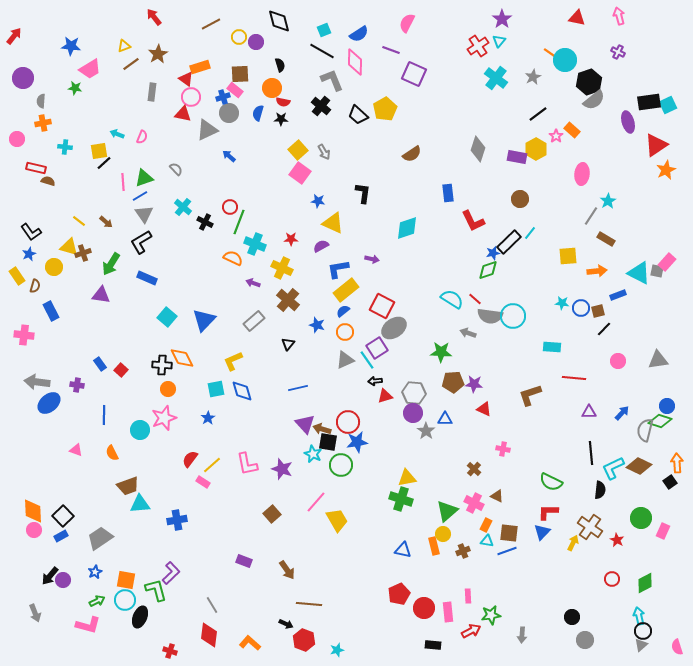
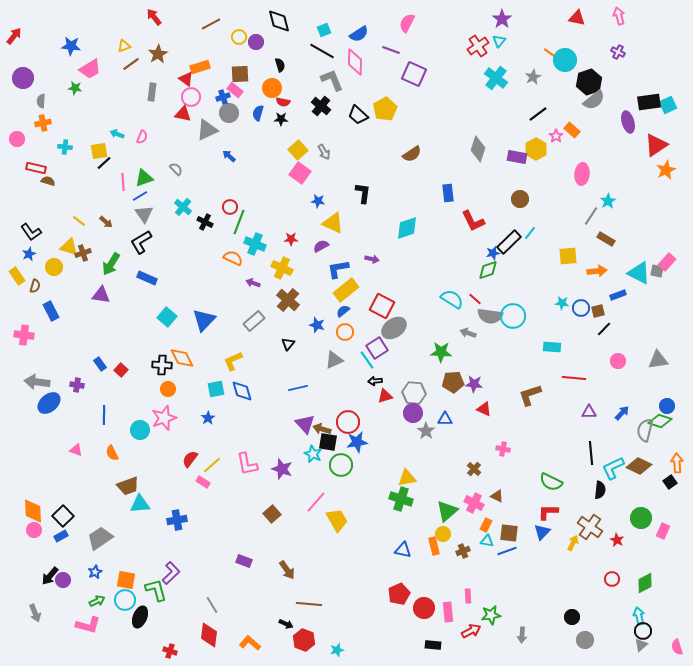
gray triangle at (345, 360): moved 11 px left
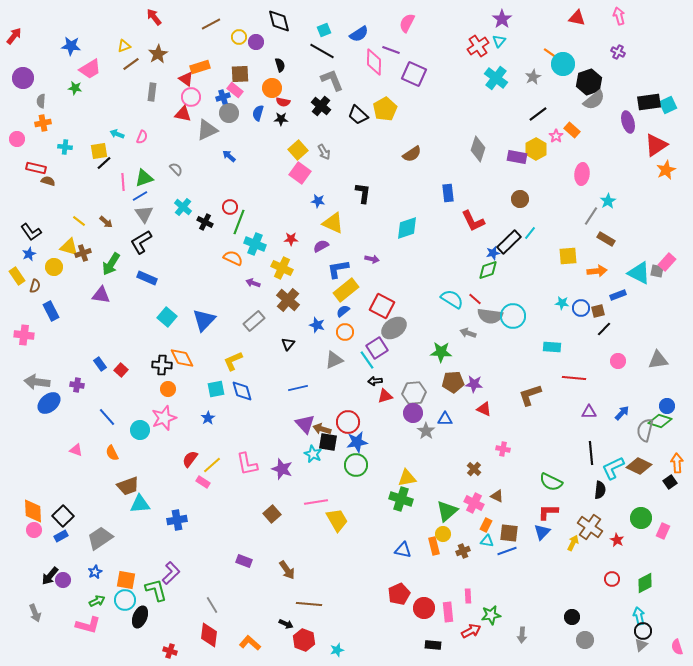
cyan circle at (565, 60): moved 2 px left, 4 px down
pink diamond at (355, 62): moved 19 px right
gray hexagon at (414, 393): rotated 10 degrees counterclockwise
blue line at (104, 415): moved 3 px right, 2 px down; rotated 42 degrees counterclockwise
green circle at (341, 465): moved 15 px right
pink line at (316, 502): rotated 40 degrees clockwise
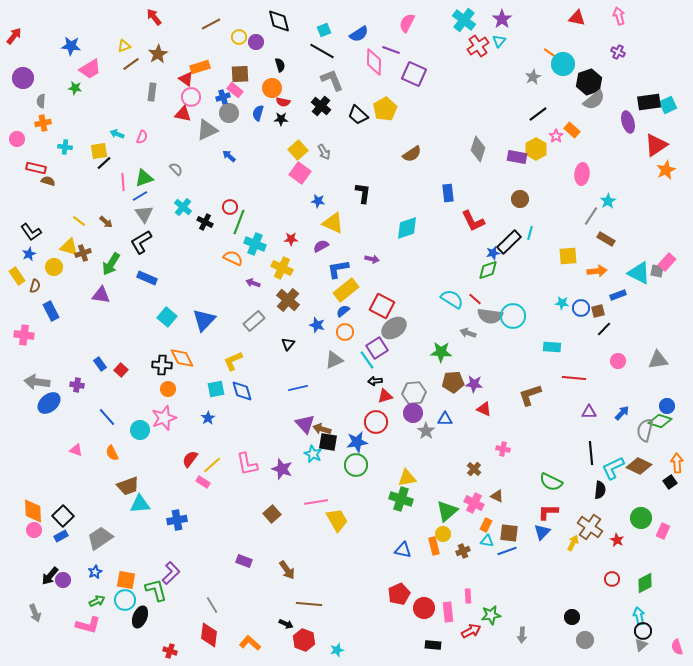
cyan cross at (496, 78): moved 32 px left, 58 px up
cyan line at (530, 233): rotated 24 degrees counterclockwise
red circle at (348, 422): moved 28 px right
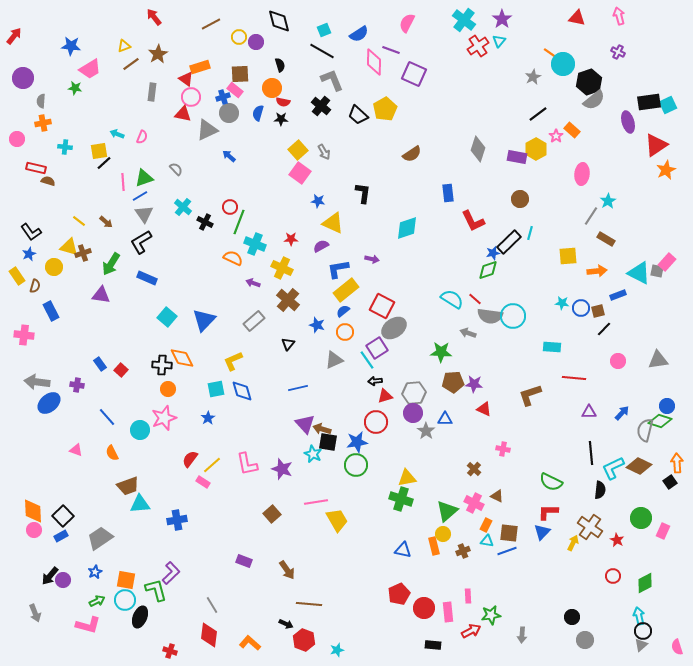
red circle at (612, 579): moved 1 px right, 3 px up
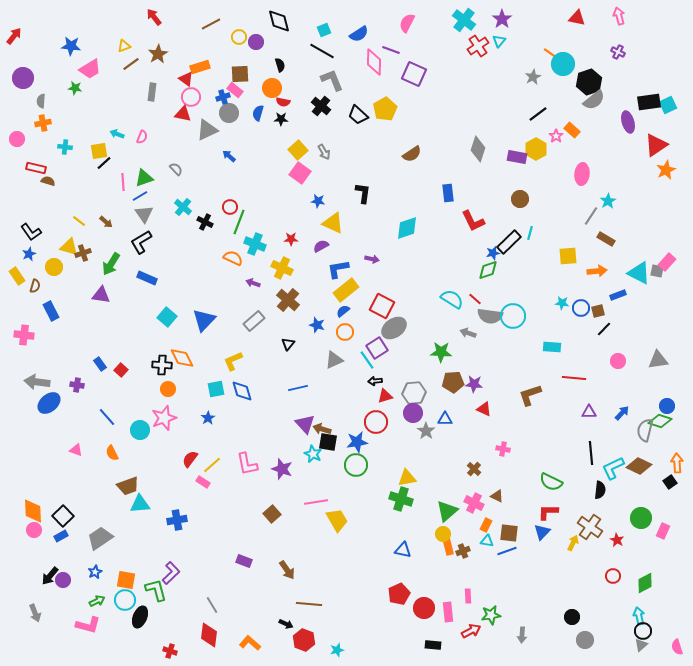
orange rectangle at (434, 546): moved 14 px right
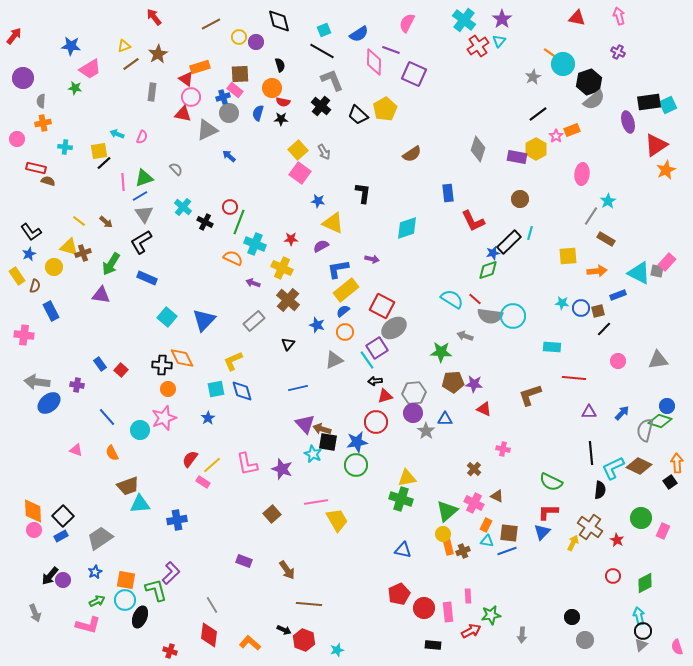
orange rectangle at (572, 130): rotated 63 degrees counterclockwise
gray arrow at (468, 333): moved 3 px left, 3 px down
black arrow at (286, 624): moved 2 px left, 6 px down
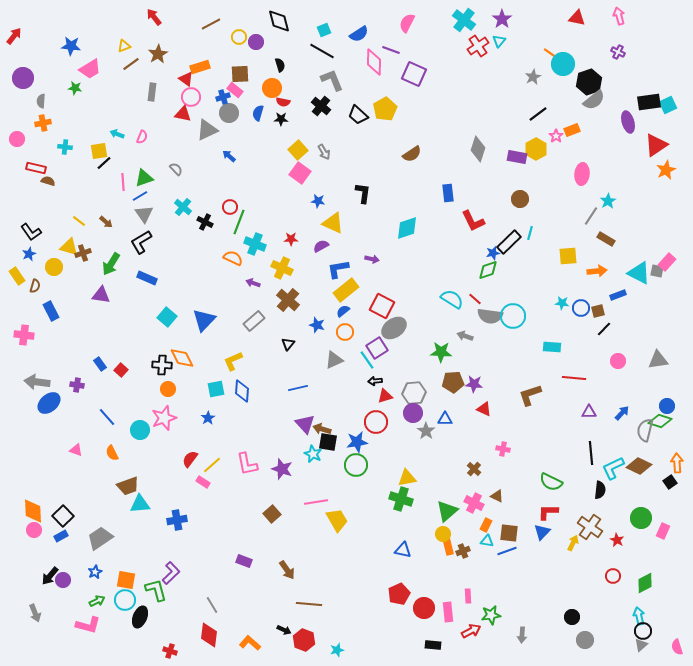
blue diamond at (242, 391): rotated 20 degrees clockwise
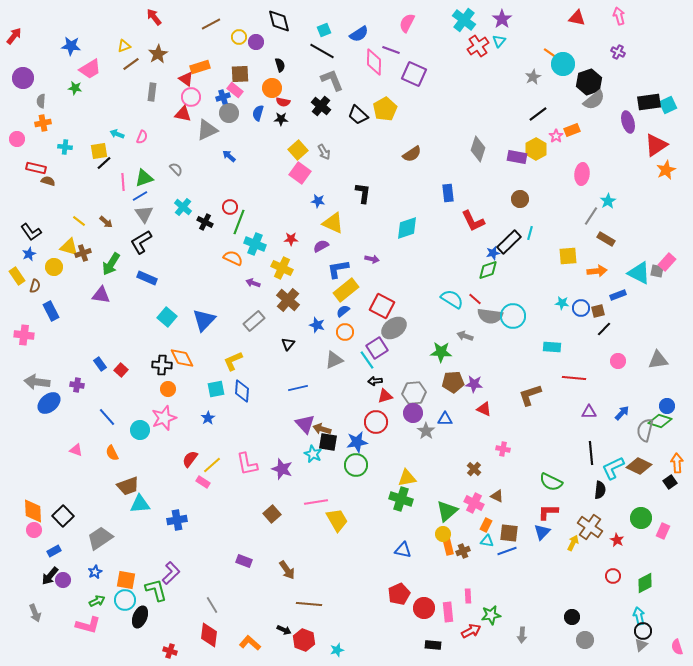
blue rectangle at (61, 536): moved 7 px left, 15 px down
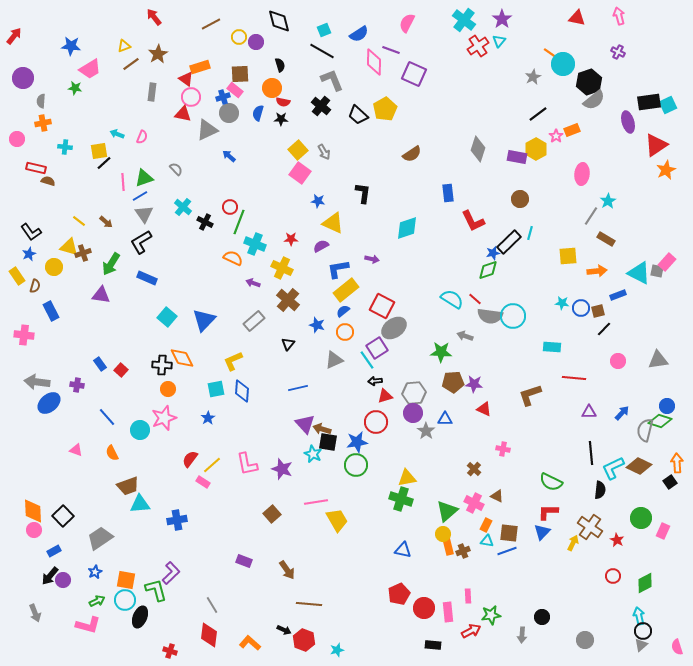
black circle at (572, 617): moved 30 px left
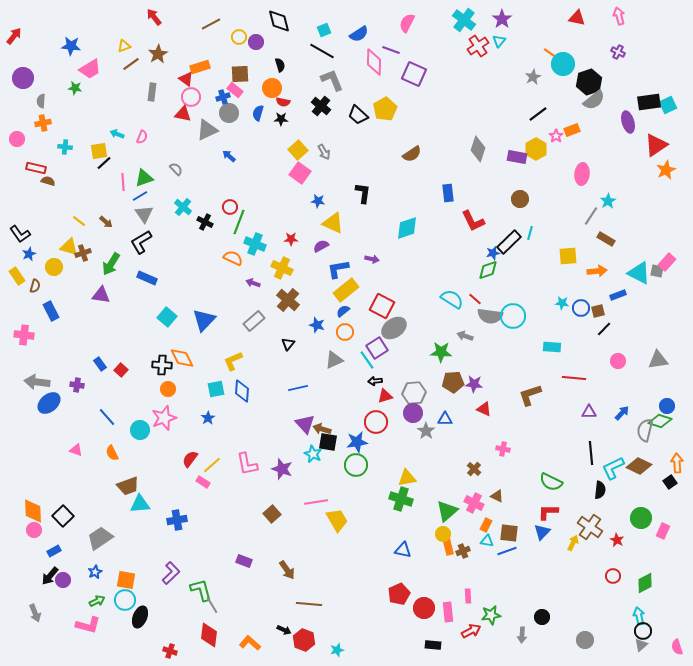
black L-shape at (31, 232): moved 11 px left, 2 px down
green L-shape at (156, 590): moved 45 px right
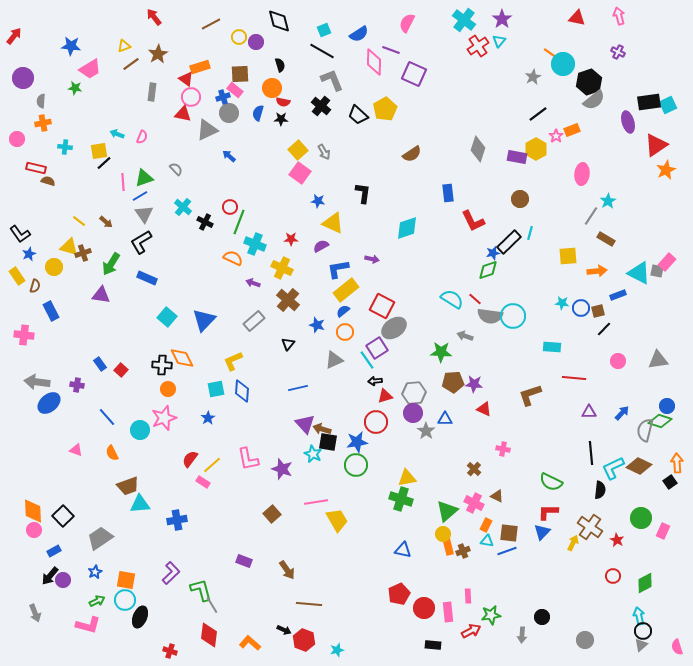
pink L-shape at (247, 464): moved 1 px right, 5 px up
